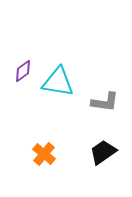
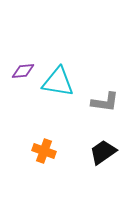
purple diamond: rotated 30 degrees clockwise
orange cross: moved 3 px up; rotated 20 degrees counterclockwise
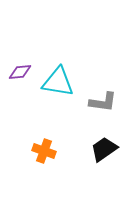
purple diamond: moved 3 px left, 1 px down
gray L-shape: moved 2 px left
black trapezoid: moved 1 px right, 3 px up
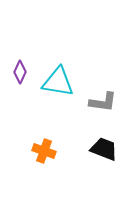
purple diamond: rotated 60 degrees counterclockwise
black trapezoid: rotated 56 degrees clockwise
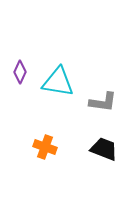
orange cross: moved 1 px right, 4 px up
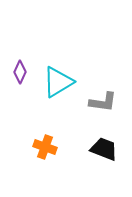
cyan triangle: rotated 40 degrees counterclockwise
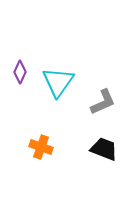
cyan triangle: rotated 24 degrees counterclockwise
gray L-shape: rotated 32 degrees counterclockwise
orange cross: moved 4 px left
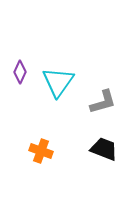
gray L-shape: rotated 8 degrees clockwise
orange cross: moved 4 px down
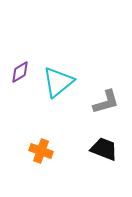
purple diamond: rotated 35 degrees clockwise
cyan triangle: rotated 16 degrees clockwise
gray L-shape: moved 3 px right
